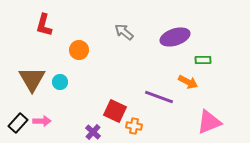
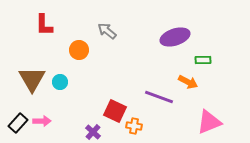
red L-shape: rotated 15 degrees counterclockwise
gray arrow: moved 17 px left, 1 px up
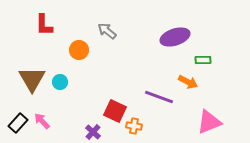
pink arrow: rotated 132 degrees counterclockwise
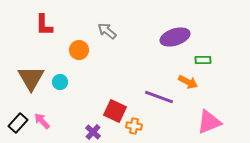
brown triangle: moved 1 px left, 1 px up
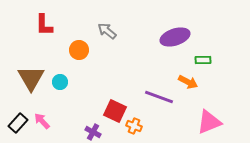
orange cross: rotated 14 degrees clockwise
purple cross: rotated 14 degrees counterclockwise
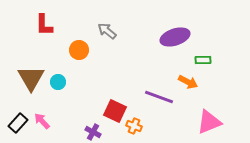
cyan circle: moved 2 px left
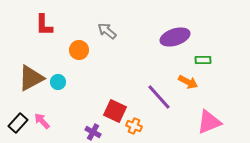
brown triangle: rotated 32 degrees clockwise
purple line: rotated 28 degrees clockwise
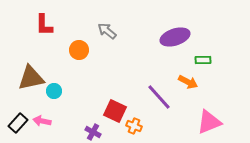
brown triangle: rotated 16 degrees clockwise
cyan circle: moved 4 px left, 9 px down
pink arrow: rotated 36 degrees counterclockwise
